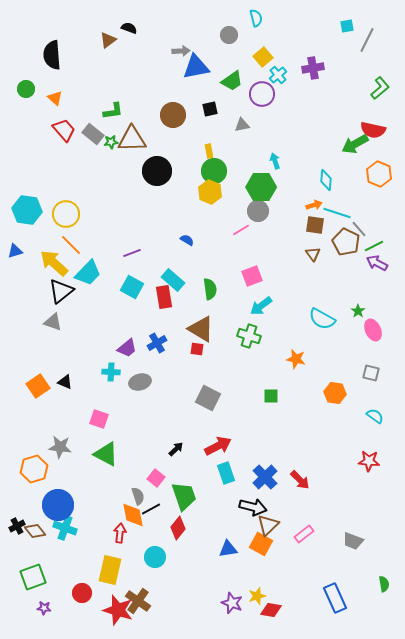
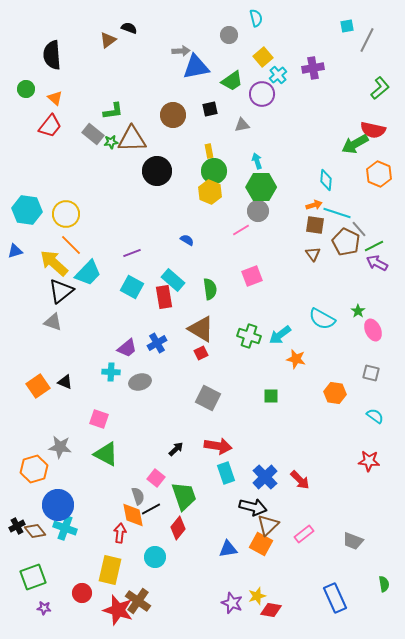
red trapezoid at (64, 130): moved 14 px left, 4 px up; rotated 80 degrees clockwise
cyan arrow at (275, 161): moved 18 px left
cyan arrow at (261, 306): moved 19 px right, 29 px down
red square at (197, 349): moved 4 px right, 4 px down; rotated 32 degrees counterclockwise
red arrow at (218, 446): rotated 36 degrees clockwise
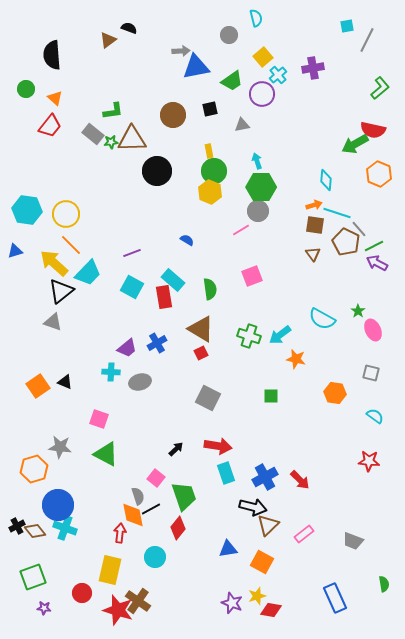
blue cross at (265, 477): rotated 15 degrees clockwise
orange square at (261, 544): moved 1 px right, 18 px down
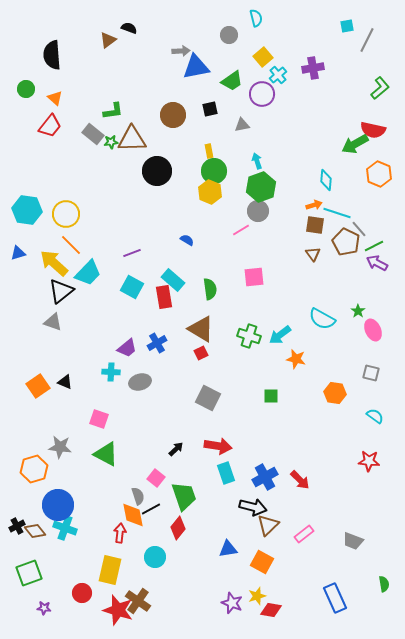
green hexagon at (261, 187): rotated 20 degrees counterclockwise
blue triangle at (15, 251): moved 3 px right, 2 px down
pink square at (252, 276): moved 2 px right, 1 px down; rotated 15 degrees clockwise
green square at (33, 577): moved 4 px left, 4 px up
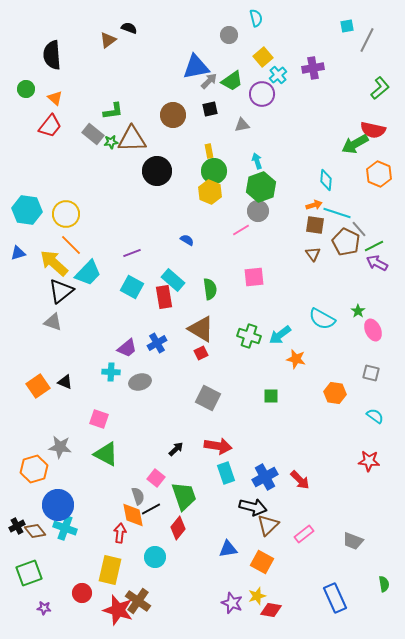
gray arrow at (181, 51): moved 28 px right, 30 px down; rotated 42 degrees counterclockwise
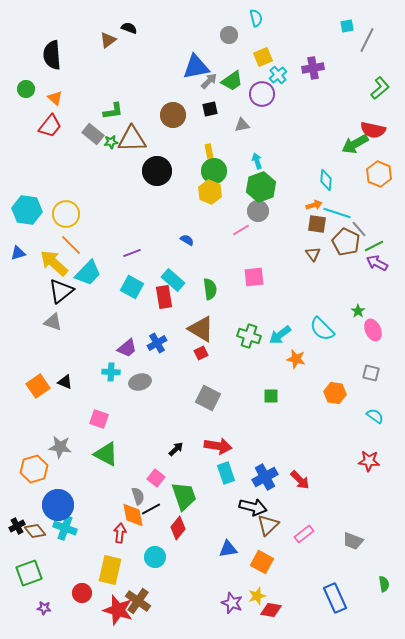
yellow square at (263, 57): rotated 18 degrees clockwise
brown square at (315, 225): moved 2 px right, 1 px up
cyan semicircle at (322, 319): moved 10 px down; rotated 16 degrees clockwise
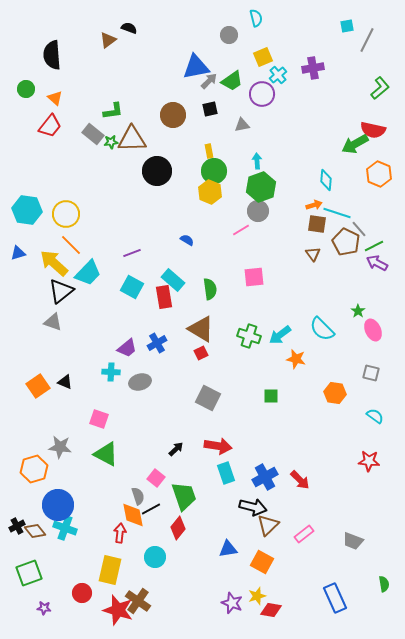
cyan arrow at (257, 161): rotated 14 degrees clockwise
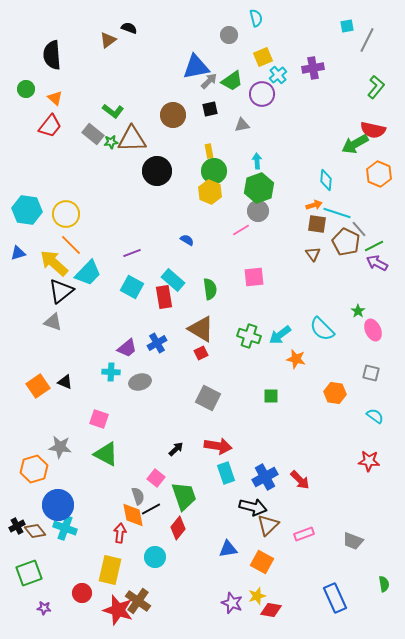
green L-shape at (380, 88): moved 4 px left, 1 px up; rotated 10 degrees counterclockwise
green L-shape at (113, 111): rotated 45 degrees clockwise
green hexagon at (261, 187): moved 2 px left, 1 px down
pink rectangle at (304, 534): rotated 18 degrees clockwise
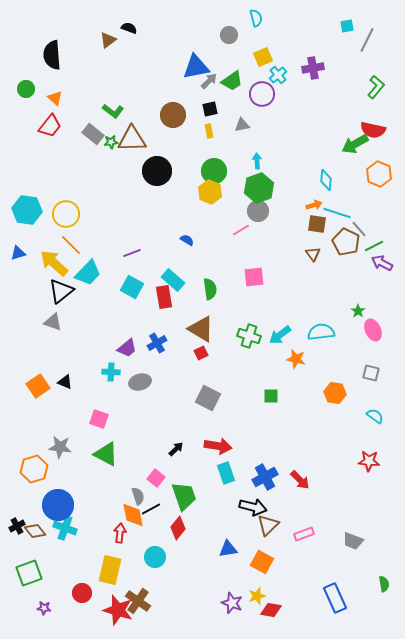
yellow rectangle at (209, 151): moved 20 px up
purple arrow at (377, 263): moved 5 px right
cyan semicircle at (322, 329): moved 1 px left, 3 px down; rotated 128 degrees clockwise
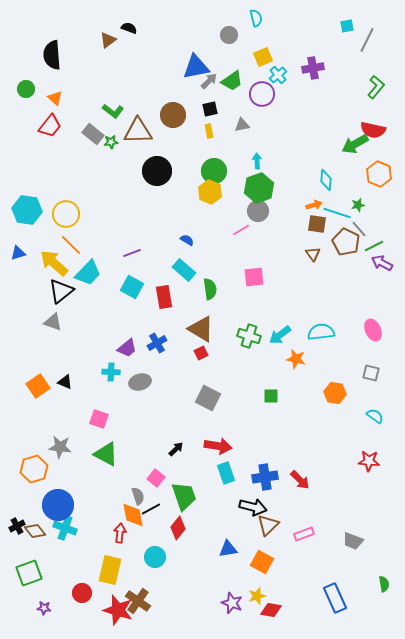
brown triangle at (132, 139): moved 6 px right, 8 px up
cyan rectangle at (173, 280): moved 11 px right, 10 px up
green star at (358, 311): moved 106 px up; rotated 24 degrees clockwise
blue cross at (265, 477): rotated 20 degrees clockwise
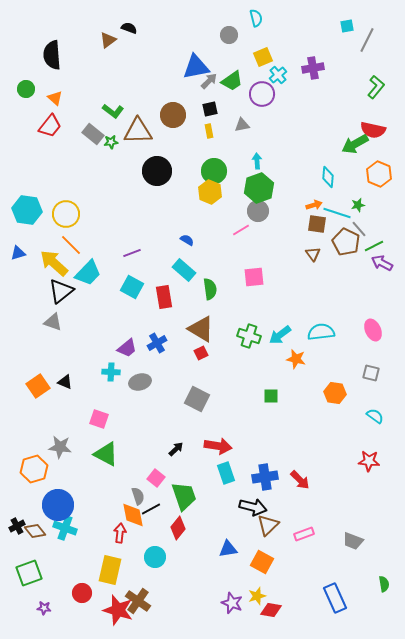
cyan diamond at (326, 180): moved 2 px right, 3 px up
gray square at (208, 398): moved 11 px left, 1 px down
